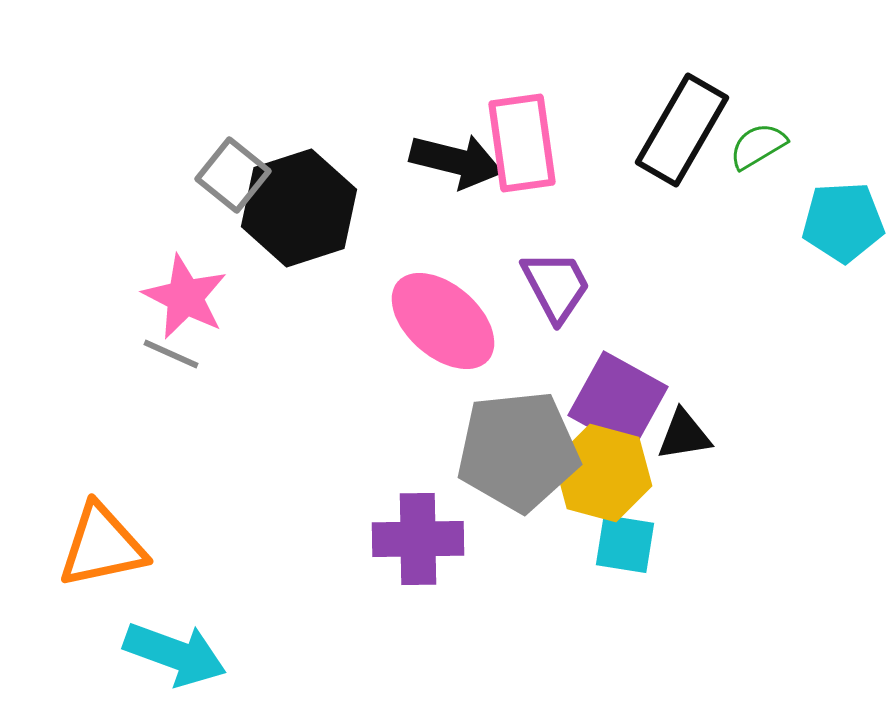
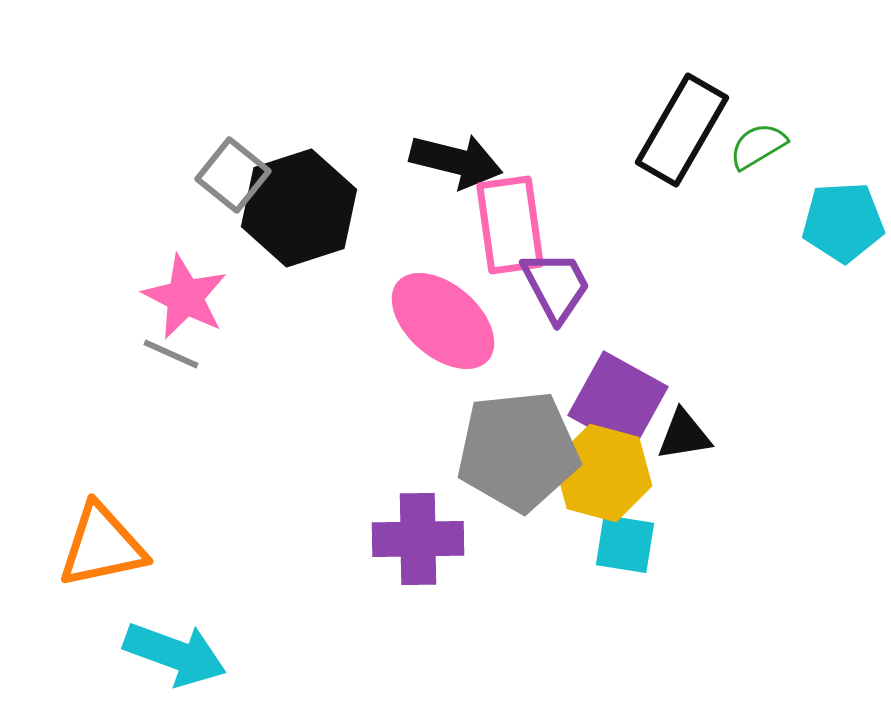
pink rectangle: moved 12 px left, 82 px down
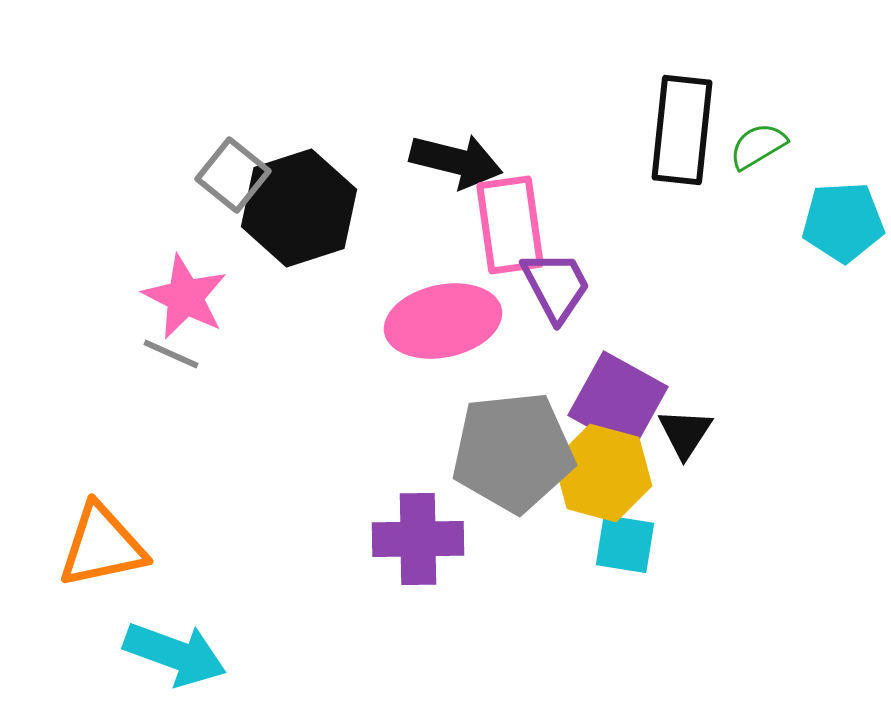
black rectangle: rotated 24 degrees counterclockwise
pink ellipse: rotated 53 degrees counterclockwise
black triangle: moved 1 px right, 2 px up; rotated 48 degrees counterclockwise
gray pentagon: moved 5 px left, 1 px down
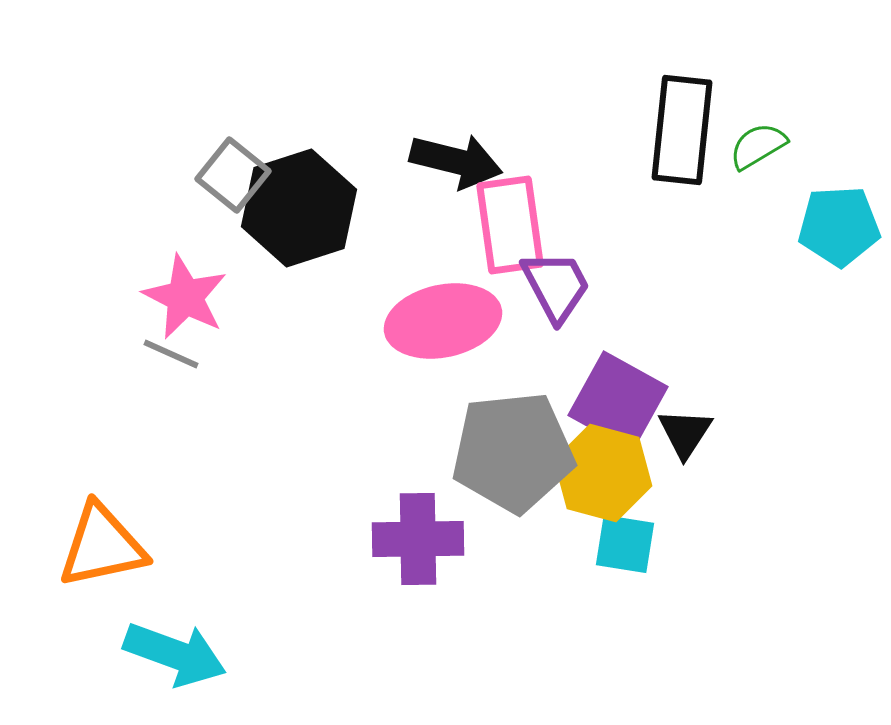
cyan pentagon: moved 4 px left, 4 px down
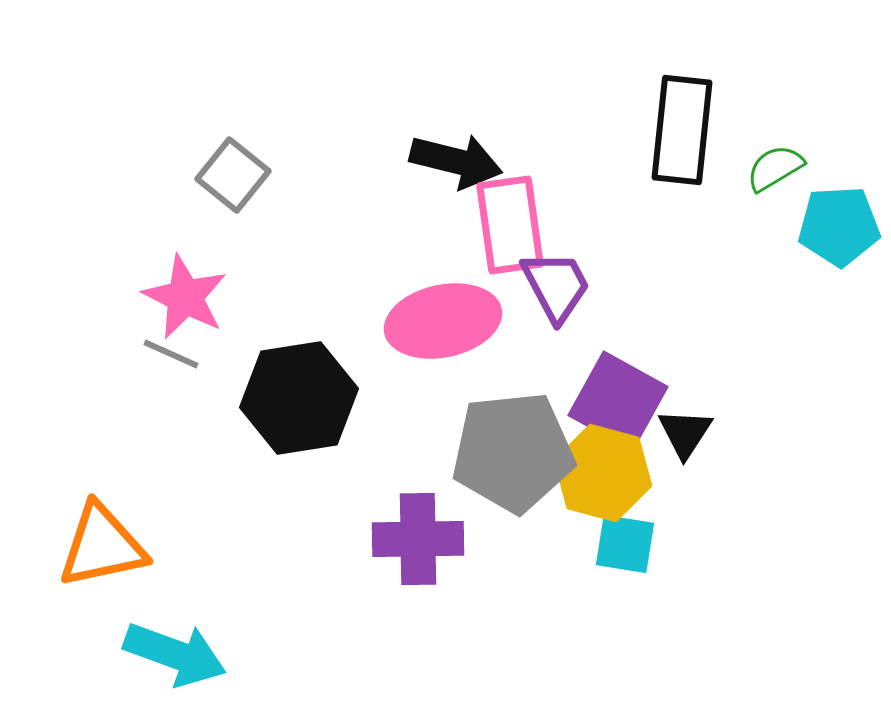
green semicircle: moved 17 px right, 22 px down
black hexagon: moved 190 px down; rotated 9 degrees clockwise
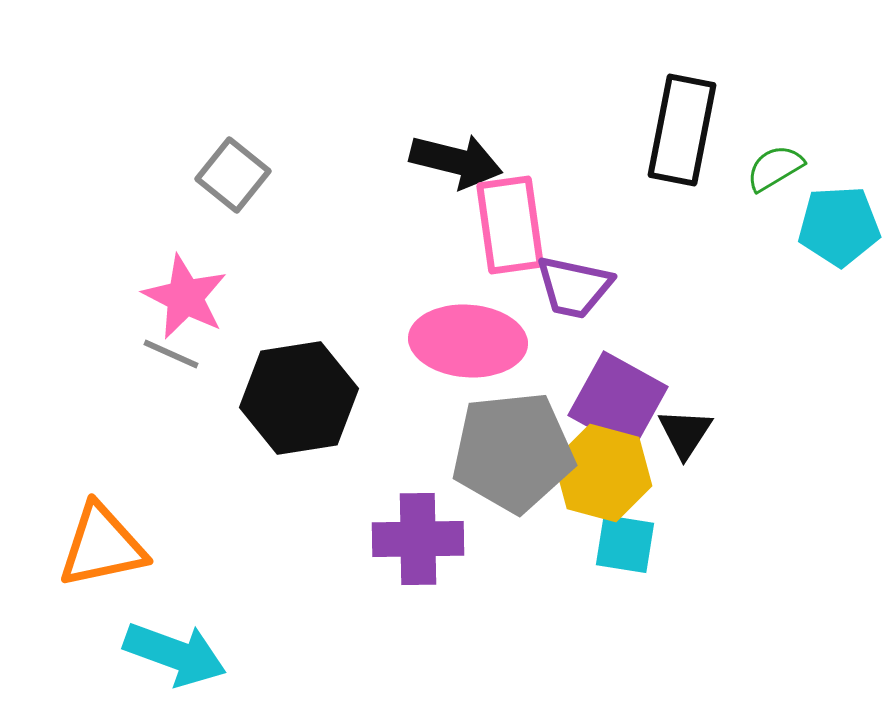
black rectangle: rotated 5 degrees clockwise
purple trapezoid: moved 18 px right, 1 px down; rotated 130 degrees clockwise
pink ellipse: moved 25 px right, 20 px down; rotated 16 degrees clockwise
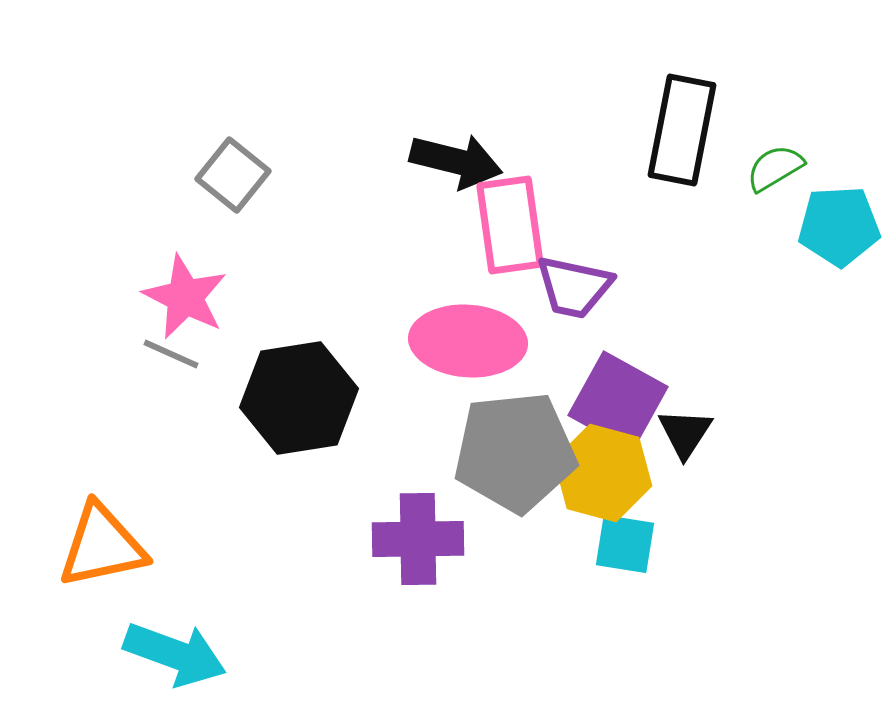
gray pentagon: moved 2 px right
